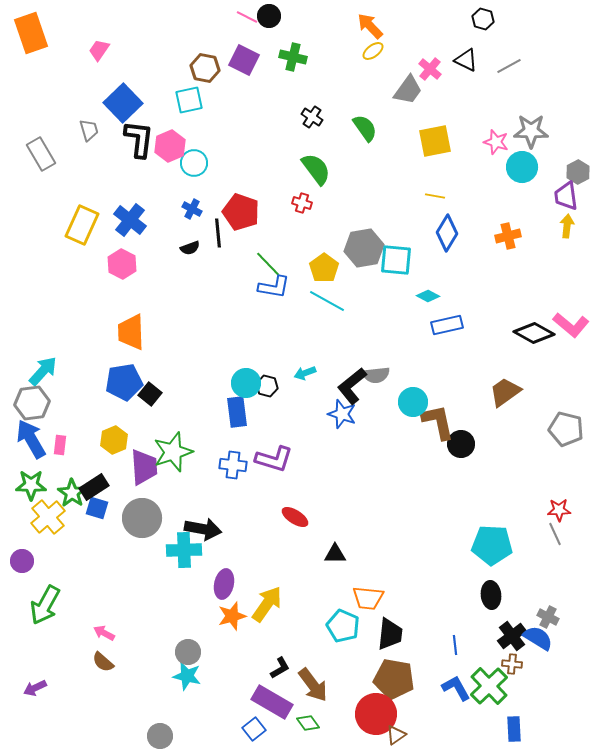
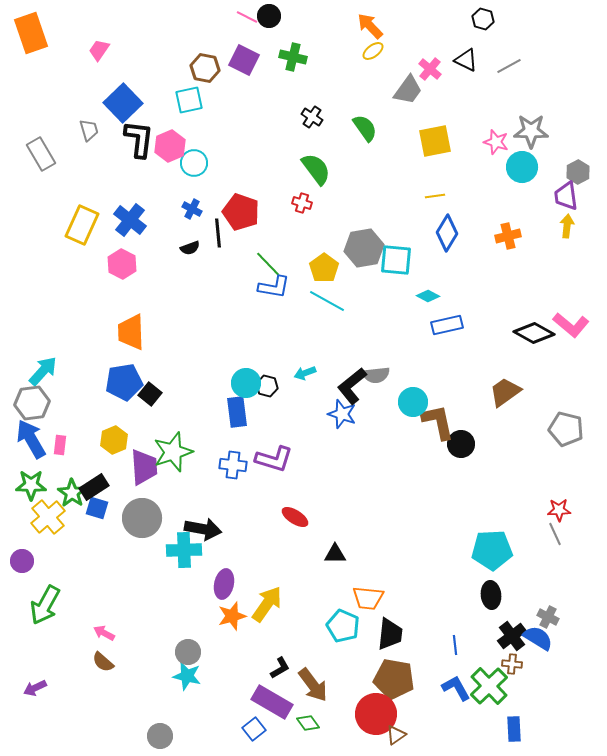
yellow line at (435, 196): rotated 18 degrees counterclockwise
cyan pentagon at (492, 545): moved 5 px down; rotated 6 degrees counterclockwise
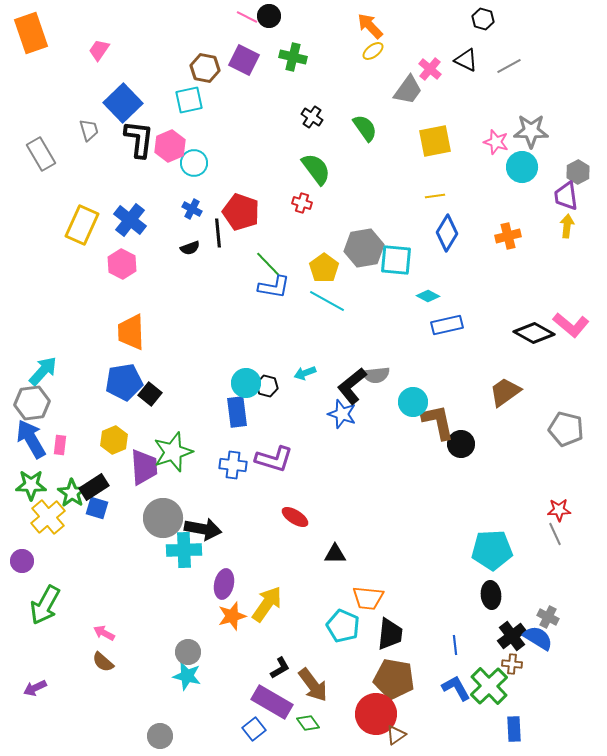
gray circle at (142, 518): moved 21 px right
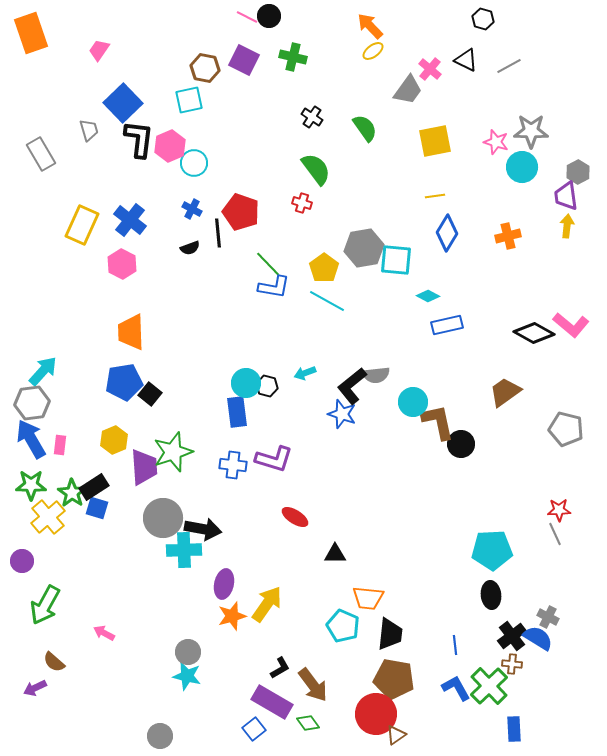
brown semicircle at (103, 662): moved 49 px left
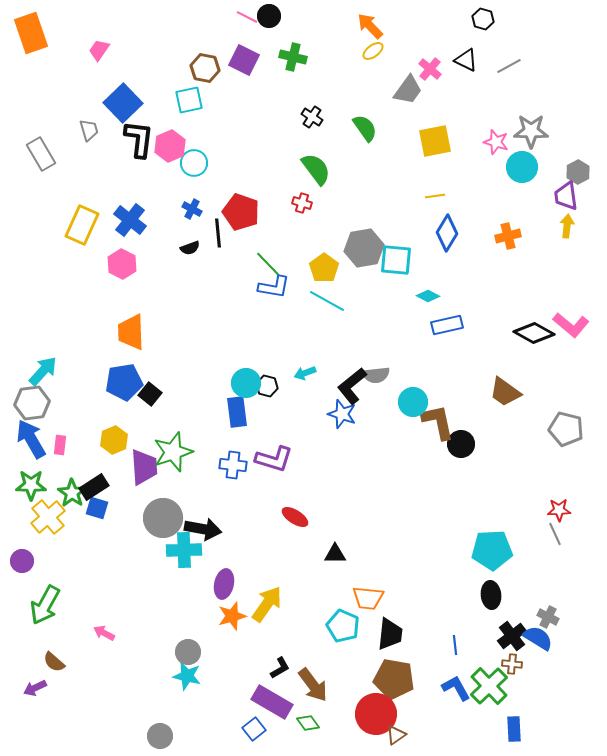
brown trapezoid at (505, 392): rotated 108 degrees counterclockwise
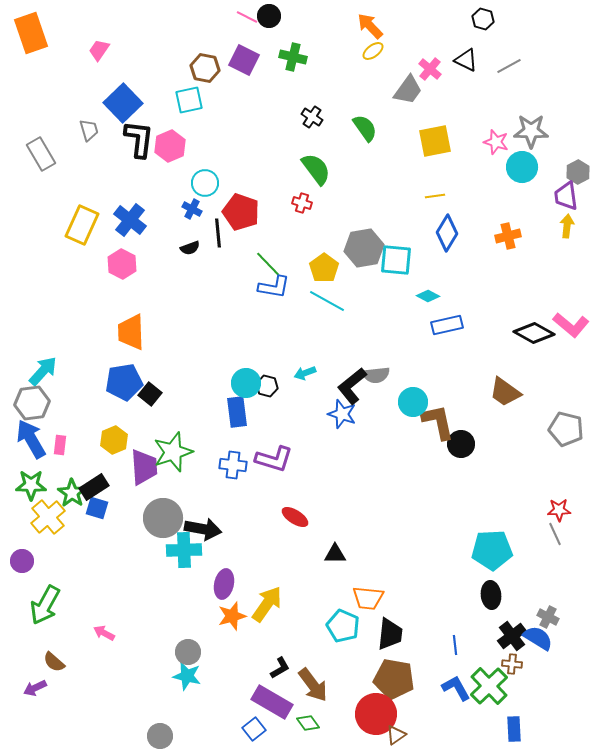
cyan circle at (194, 163): moved 11 px right, 20 px down
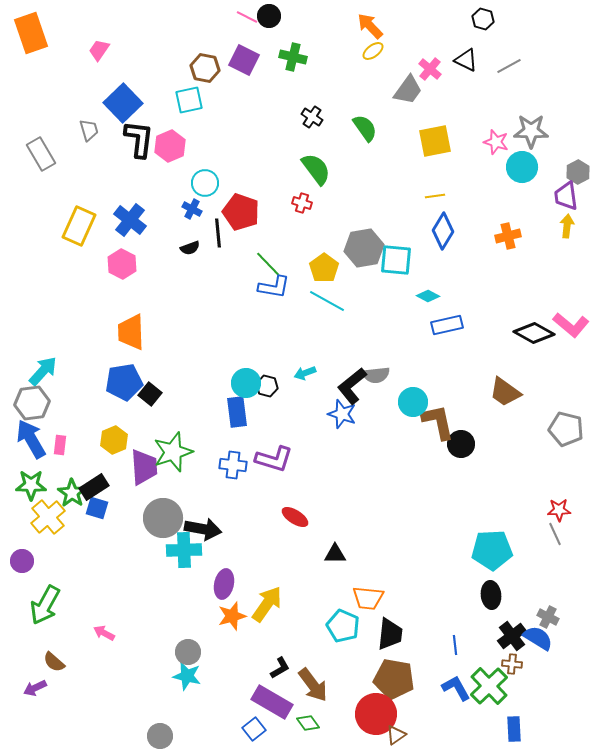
yellow rectangle at (82, 225): moved 3 px left, 1 px down
blue diamond at (447, 233): moved 4 px left, 2 px up
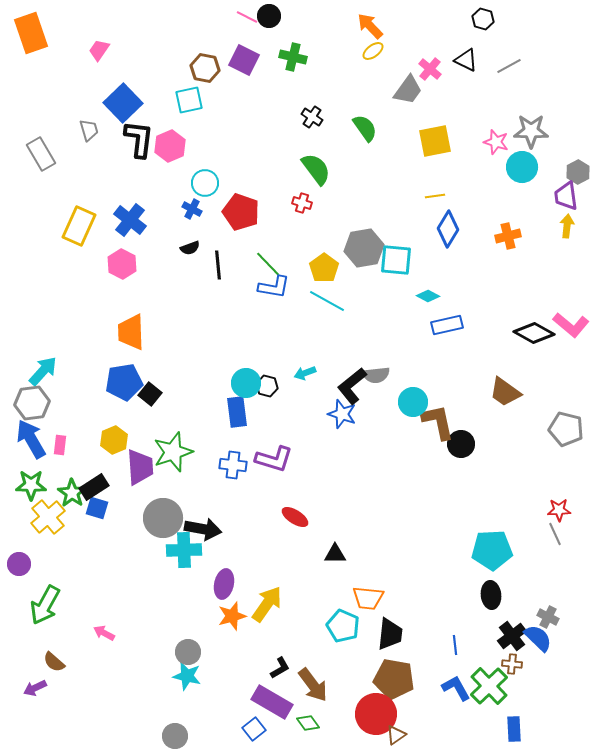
blue diamond at (443, 231): moved 5 px right, 2 px up
black line at (218, 233): moved 32 px down
purple trapezoid at (144, 467): moved 4 px left
purple circle at (22, 561): moved 3 px left, 3 px down
blue semicircle at (538, 638): rotated 12 degrees clockwise
gray circle at (160, 736): moved 15 px right
